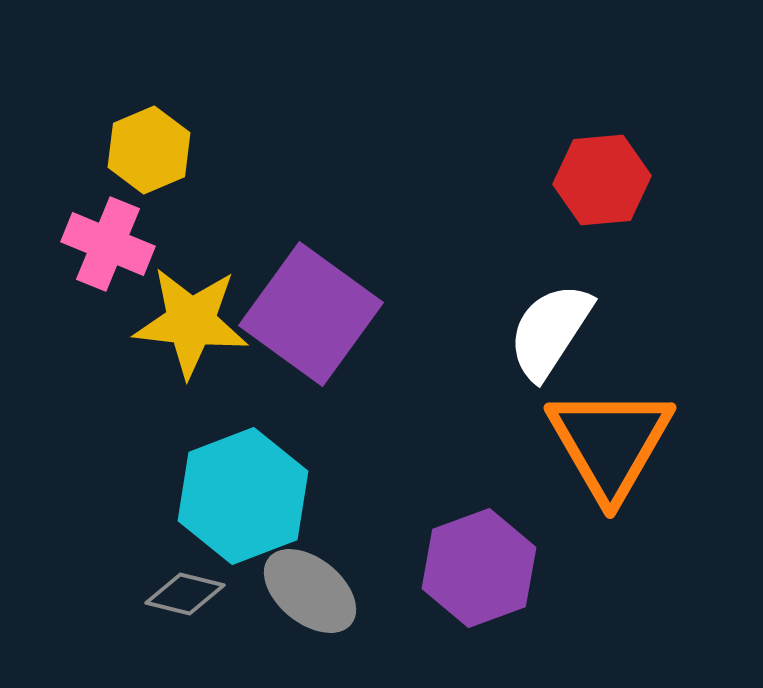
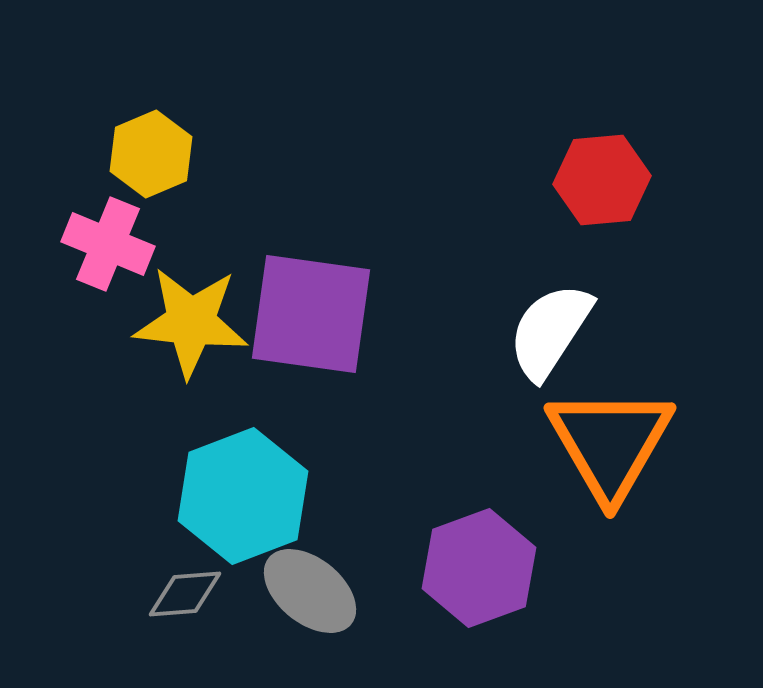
yellow hexagon: moved 2 px right, 4 px down
purple square: rotated 28 degrees counterclockwise
gray diamond: rotated 18 degrees counterclockwise
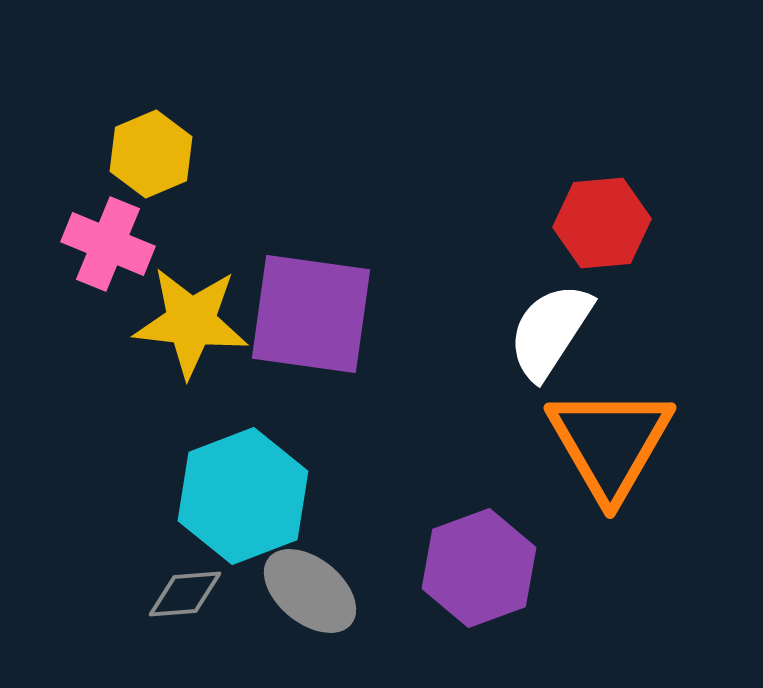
red hexagon: moved 43 px down
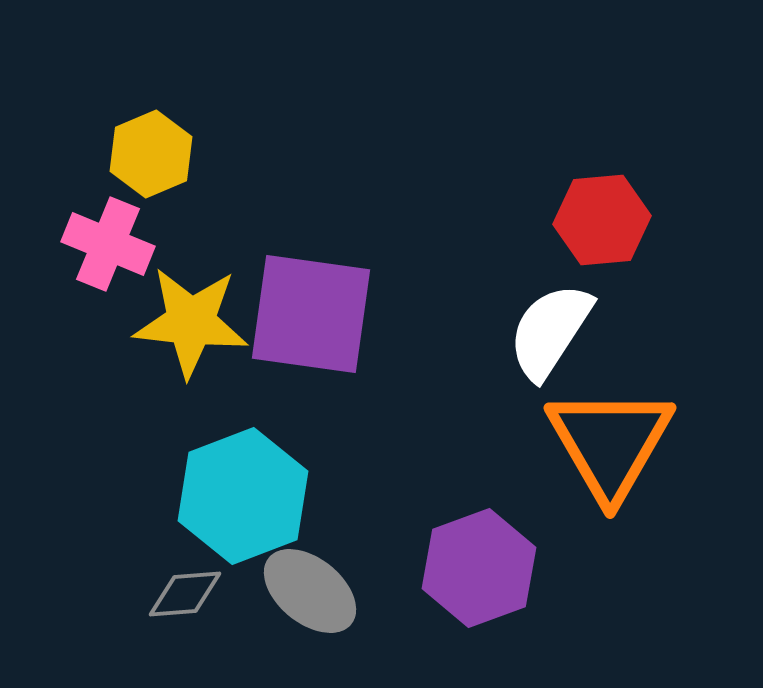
red hexagon: moved 3 px up
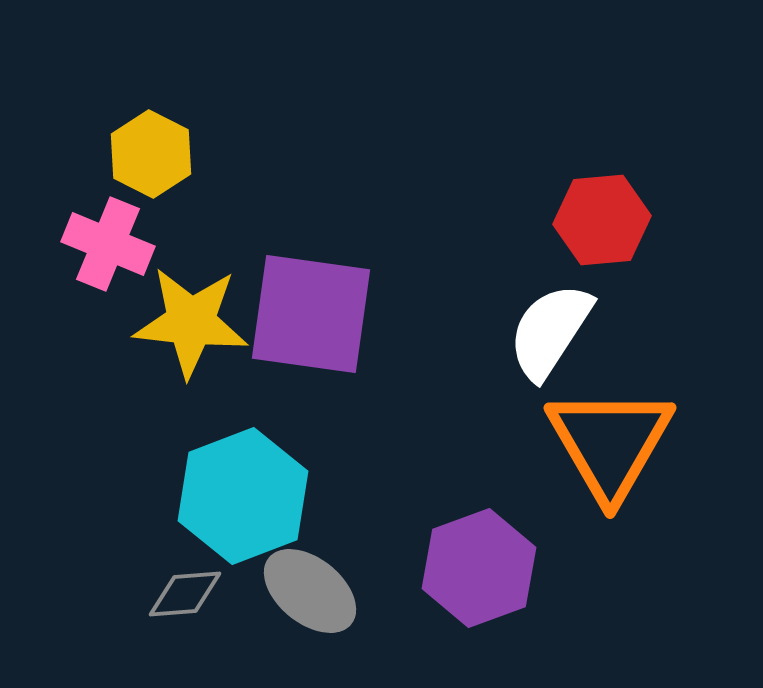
yellow hexagon: rotated 10 degrees counterclockwise
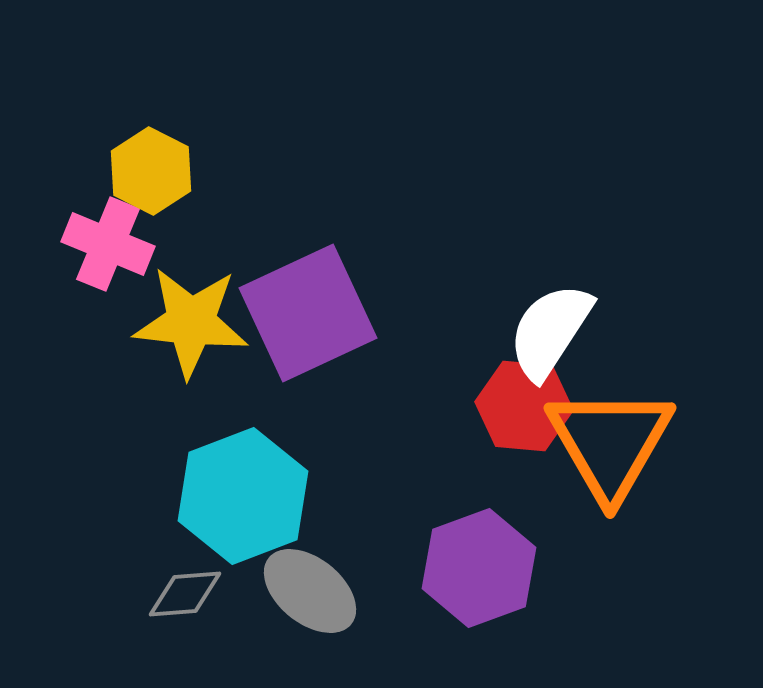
yellow hexagon: moved 17 px down
red hexagon: moved 78 px left, 186 px down; rotated 10 degrees clockwise
purple square: moved 3 px left, 1 px up; rotated 33 degrees counterclockwise
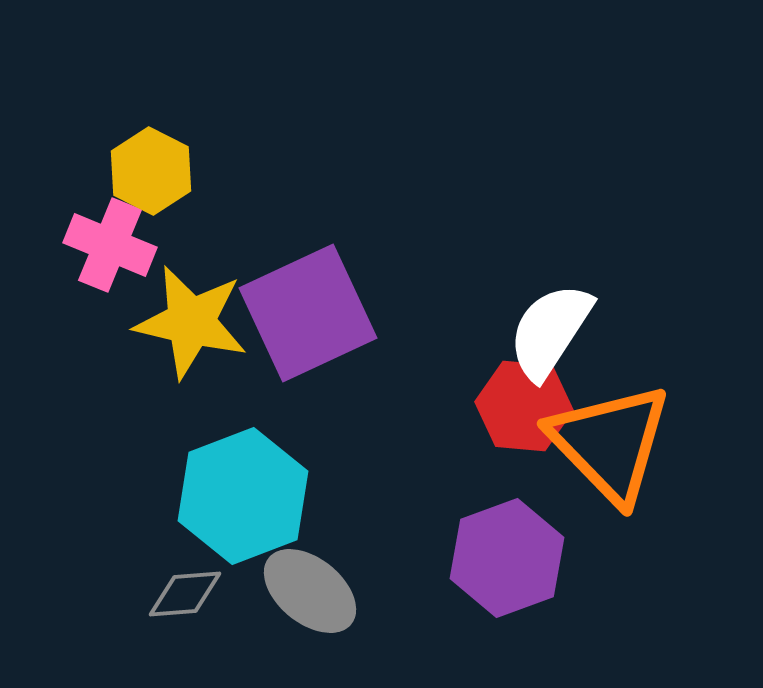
pink cross: moved 2 px right, 1 px down
yellow star: rotated 7 degrees clockwise
orange triangle: rotated 14 degrees counterclockwise
purple hexagon: moved 28 px right, 10 px up
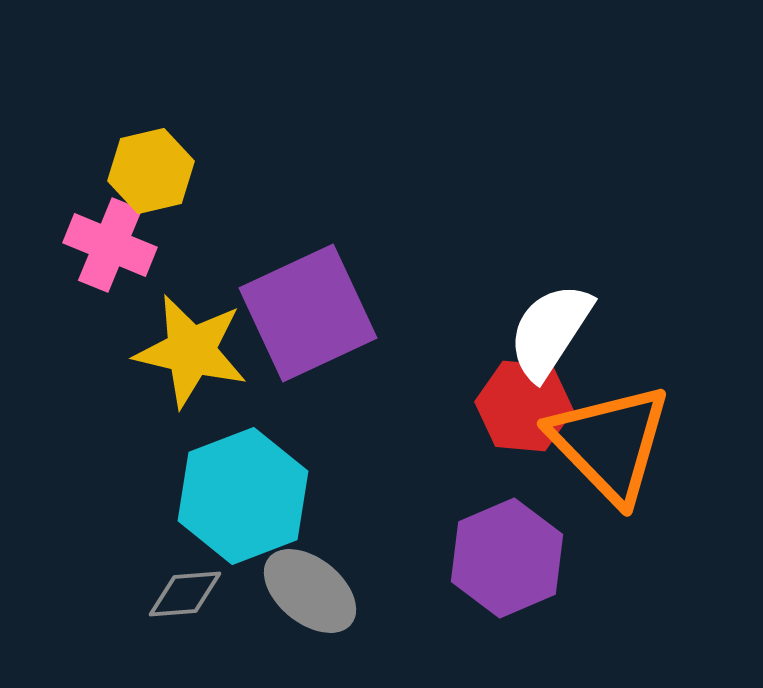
yellow hexagon: rotated 20 degrees clockwise
yellow star: moved 29 px down
purple hexagon: rotated 3 degrees counterclockwise
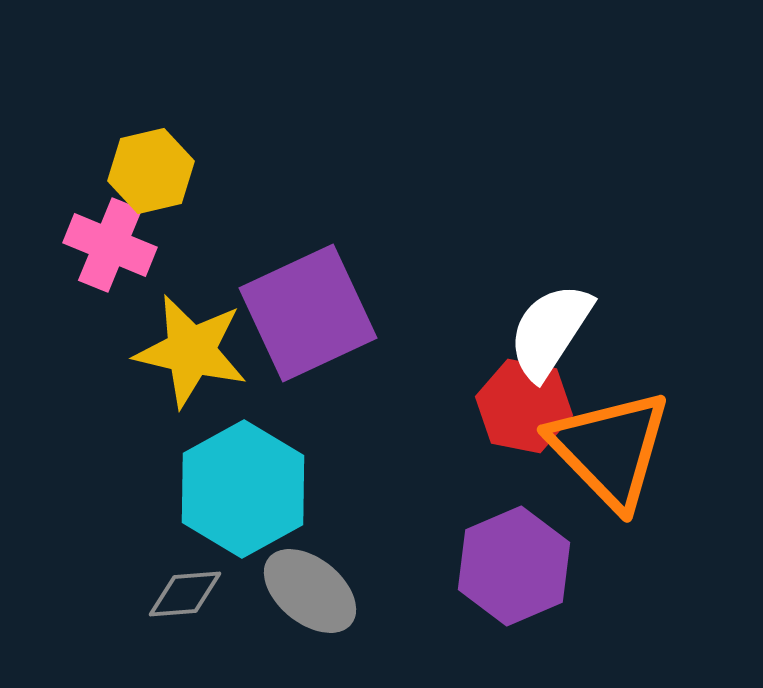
red hexagon: rotated 6 degrees clockwise
orange triangle: moved 6 px down
cyan hexagon: moved 7 px up; rotated 8 degrees counterclockwise
purple hexagon: moved 7 px right, 8 px down
